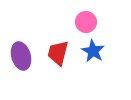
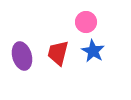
purple ellipse: moved 1 px right
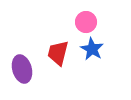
blue star: moved 1 px left, 2 px up
purple ellipse: moved 13 px down
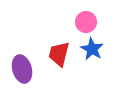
red trapezoid: moved 1 px right, 1 px down
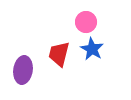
purple ellipse: moved 1 px right, 1 px down; rotated 24 degrees clockwise
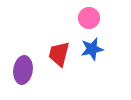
pink circle: moved 3 px right, 4 px up
blue star: rotated 30 degrees clockwise
